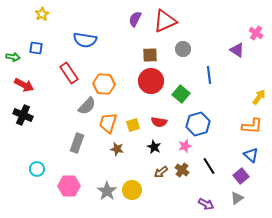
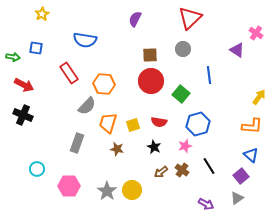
red triangle: moved 25 px right, 3 px up; rotated 20 degrees counterclockwise
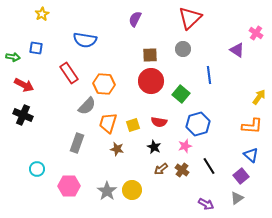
brown arrow: moved 3 px up
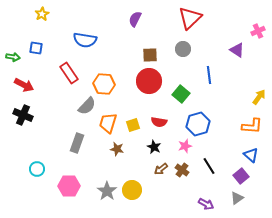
pink cross: moved 2 px right, 2 px up; rotated 32 degrees clockwise
red circle: moved 2 px left
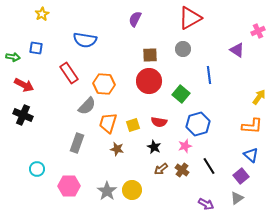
red triangle: rotated 15 degrees clockwise
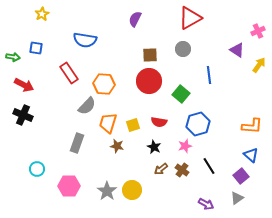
yellow arrow: moved 32 px up
brown star: moved 3 px up
